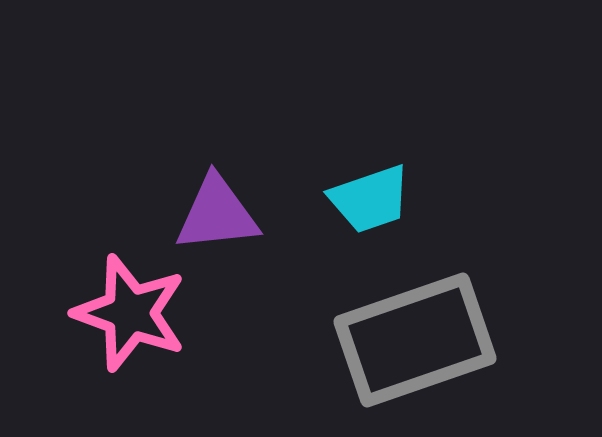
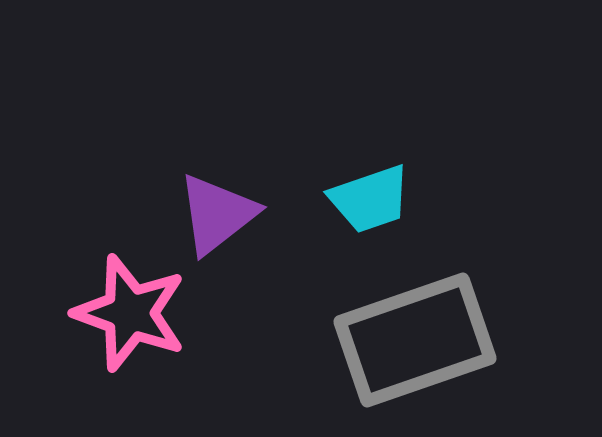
purple triangle: rotated 32 degrees counterclockwise
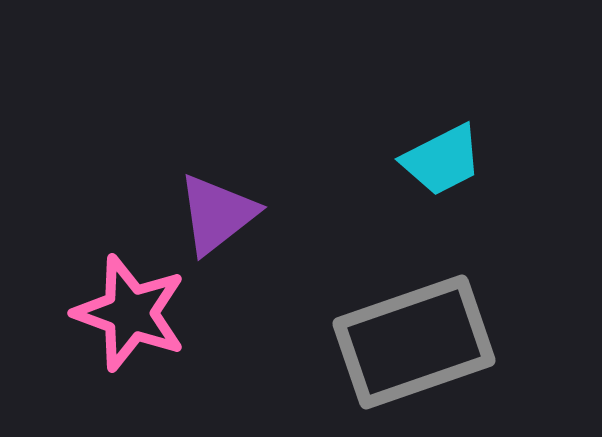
cyan trapezoid: moved 72 px right, 39 px up; rotated 8 degrees counterclockwise
gray rectangle: moved 1 px left, 2 px down
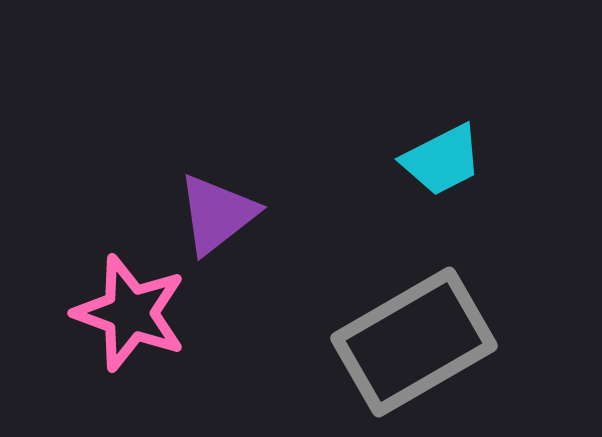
gray rectangle: rotated 11 degrees counterclockwise
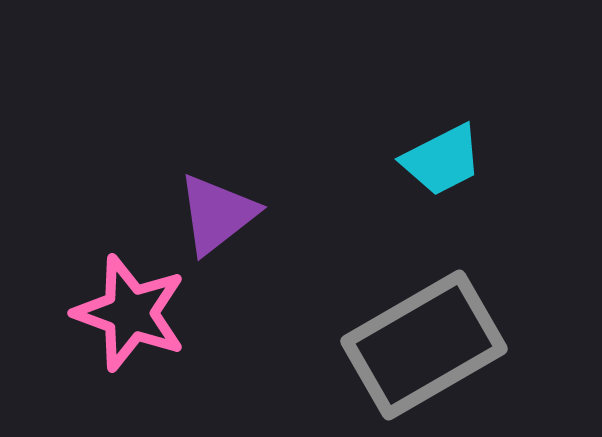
gray rectangle: moved 10 px right, 3 px down
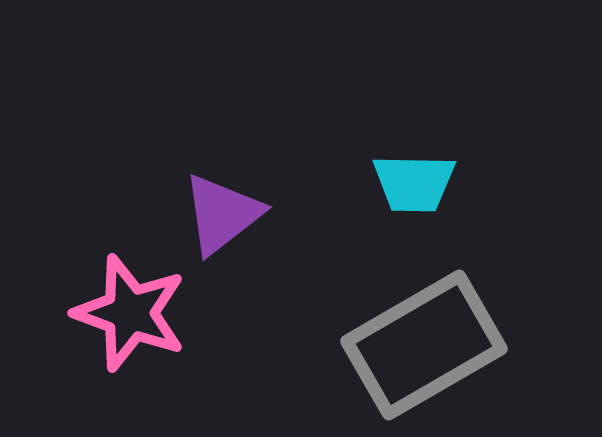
cyan trapezoid: moved 28 px left, 23 px down; rotated 28 degrees clockwise
purple triangle: moved 5 px right
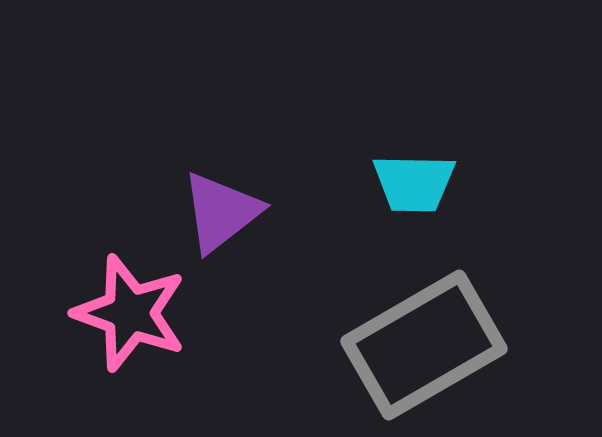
purple triangle: moved 1 px left, 2 px up
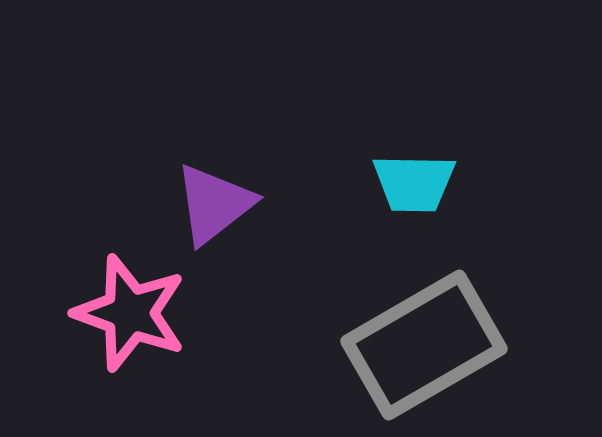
purple triangle: moved 7 px left, 8 px up
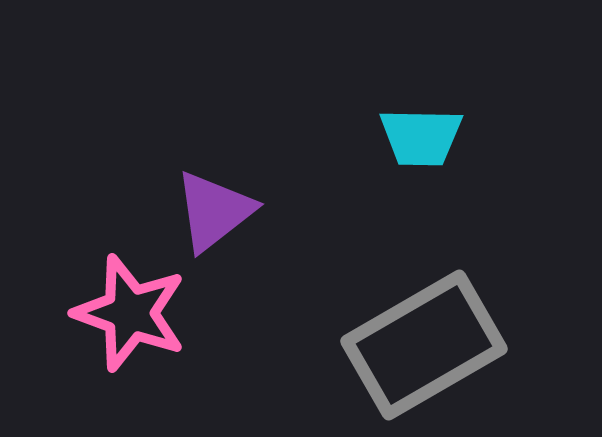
cyan trapezoid: moved 7 px right, 46 px up
purple triangle: moved 7 px down
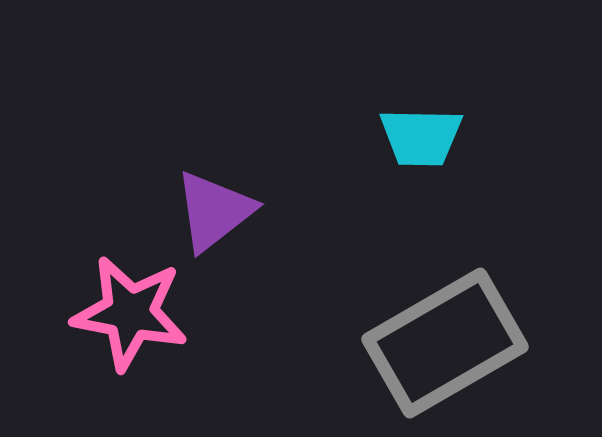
pink star: rotated 9 degrees counterclockwise
gray rectangle: moved 21 px right, 2 px up
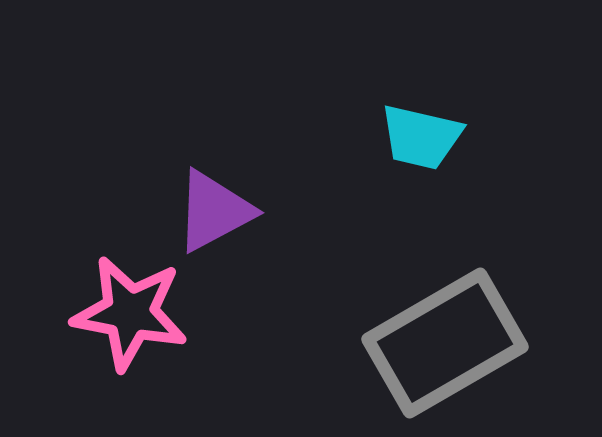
cyan trapezoid: rotated 12 degrees clockwise
purple triangle: rotated 10 degrees clockwise
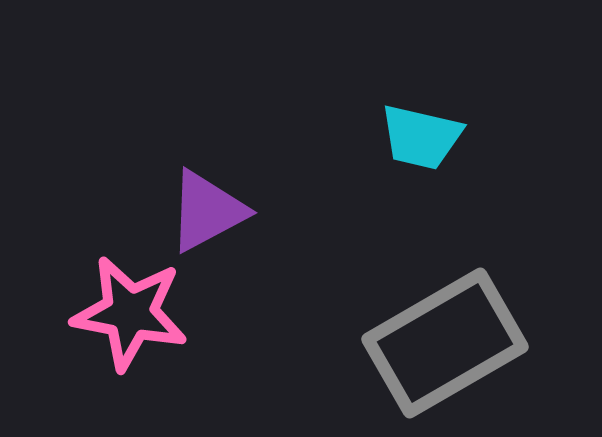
purple triangle: moved 7 px left
